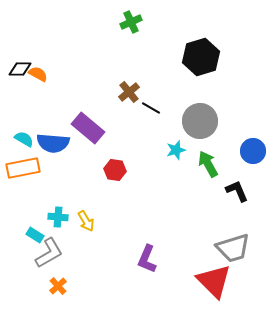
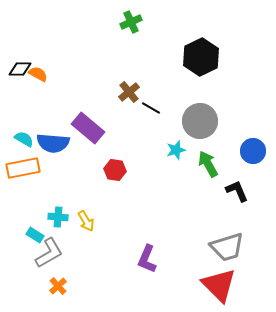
black hexagon: rotated 9 degrees counterclockwise
gray trapezoid: moved 6 px left, 1 px up
red triangle: moved 5 px right, 4 px down
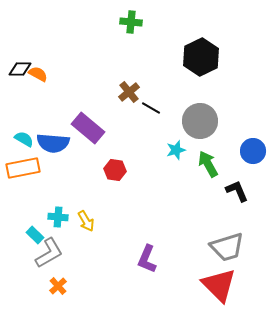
green cross: rotated 30 degrees clockwise
cyan rectangle: rotated 12 degrees clockwise
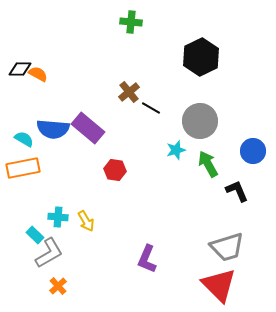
blue semicircle: moved 14 px up
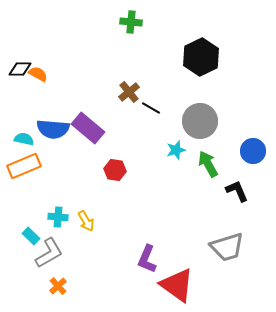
cyan semicircle: rotated 18 degrees counterclockwise
orange rectangle: moved 1 px right, 2 px up; rotated 12 degrees counterclockwise
cyan rectangle: moved 4 px left, 1 px down
red triangle: moved 42 px left; rotated 9 degrees counterclockwise
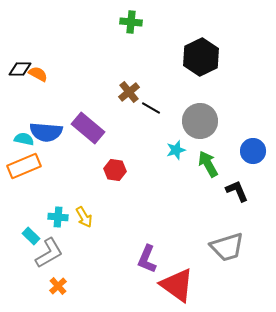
blue semicircle: moved 7 px left, 3 px down
yellow arrow: moved 2 px left, 4 px up
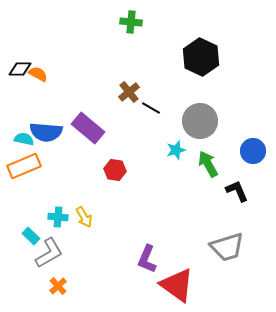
black hexagon: rotated 9 degrees counterclockwise
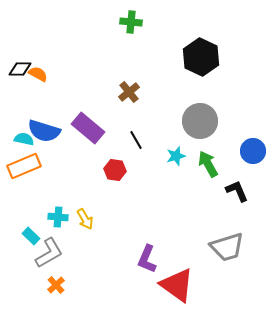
black line: moved 15 px left, 32 px down; rotated 30 degrees clockwise
blue semicircle: moved 2 px left, 1 px up; rotated 12 degrees clockwise
cyan star: moved 6 px down
yellow arrow: moved 1 px right, 2 px down
orange cross: moved 2 px left, 1 px up
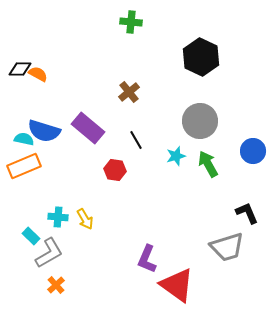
black L-shape: moved 10 px right, 22 px down
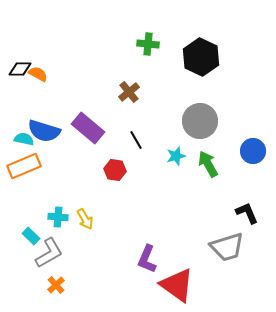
green cross: moved 17 px right, 22 px down
